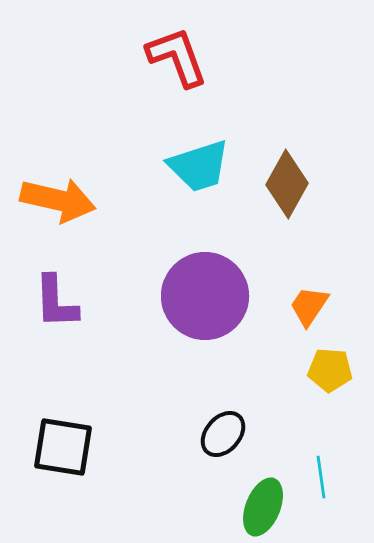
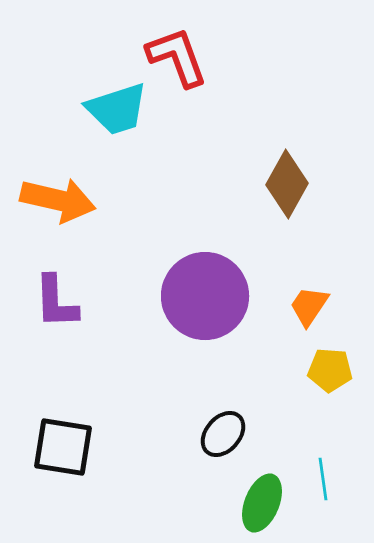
cyan trapezoid: moved 82 px left, 57 px up
cyan line: moved 2 px right, 2 px down
green ellipse: moved 1 px left, 4 px up
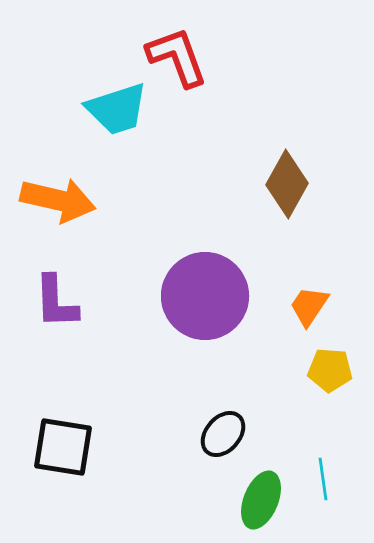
green ellipse: moved 1 px left, 3 px up
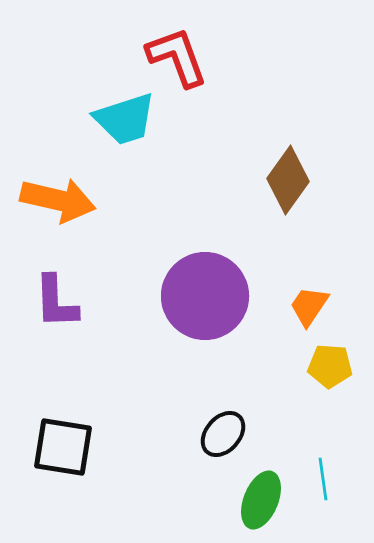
cyan trapezoid: moved 8 px right, 10 px down
brown diamond: moved 1 px right, 4 px up; rotated 6 degrees clockwise
yellow pentagon: moved 4 px up
